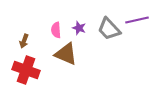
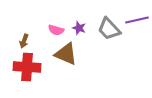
pink semicircle: rotated 70 degrees counterclockwise
red cross: moved 1 px right, 3 px up; rotated 16 degrees counterclockwise
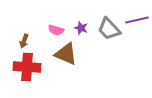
purple star: moved 2 px right
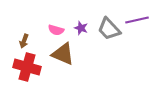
brown triangle: moved 3 px left
red cross: rotated 12 degrees clockwise
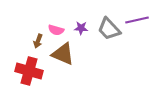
purple star: rotated 16 degrees counterclockwise
brown arrow: moved 14 px right
red cross: moved 2 px right, 4 px down
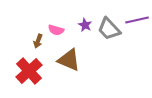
purple star: moved 4 px right, 3 px up; rotated 24 degrees clockwise
brown triangle: moved 6 px right, 6 px down
red cross: rotated 32 degrees clockwise
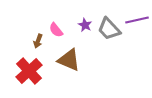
pink semicircle: rotated 35 degrees clockwise
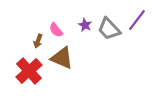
purple line: rotated 40 degrees counterclockwise
brown triangle: moved 7 px left, 2 px up
